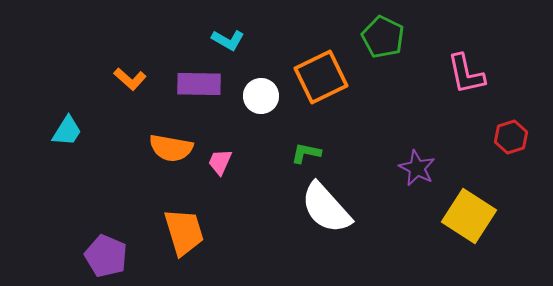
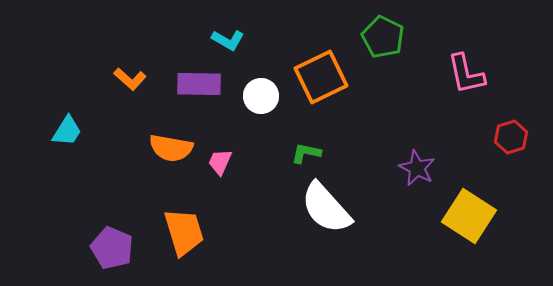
purple pentagon: moved 6 px right, 8 px up
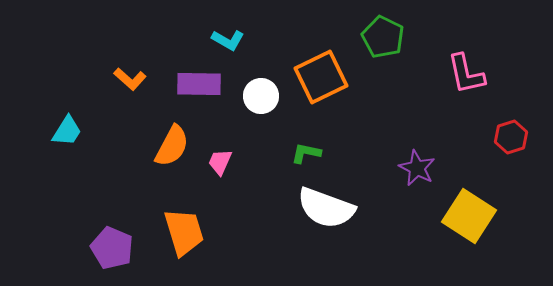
orange semicircle: moved 1 px right, 2 px up; rotated 72 degrees counterclockwise
white semicircle: rotated 28 degrees counterclockwise
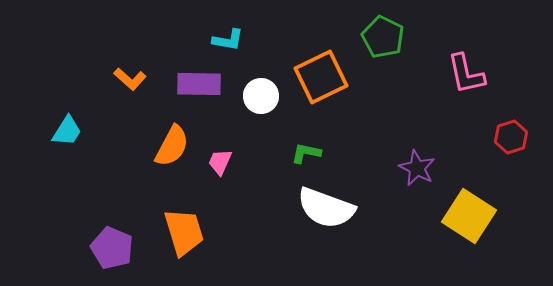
cyan L-shape: rotated 20 degrees counterclockwise
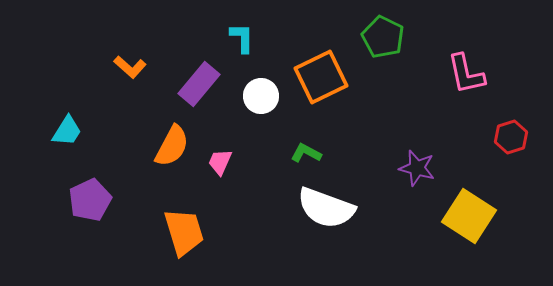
cyan L-shape: moved 14 px right, 2 px up; rotated 100 degrees counterclockwise
orange L-shape: moved 12 px up
purple rectangle: rotated 51 degrees counterclockwise
green L-shape: rotated 16 degrees clockwise
purple star: rotated 12 degrees counterclockwise
purple pentagon: moved 22 px left, 48 px up; rotated 24 degrees clockwise
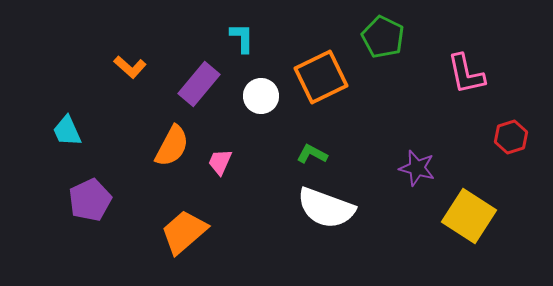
cyan trapezoid: rotated 124 degrees clockwise
green L-shape: moved 6 px right, 1 px down
orange trapezoid: rotated 114 degrees counterclockwise
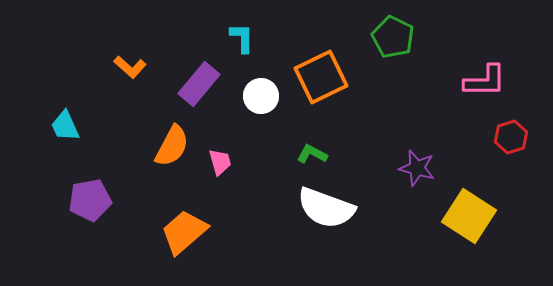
green pentagon: moved 10 px right
pink L-shape: moved 19 px right, 7 px down; rotated 78 degrees counterclockwise
cyan trapezoid: moved 2 px left, 5 px up
pink trapezoid: rotated 140 degrees clockwise
purple pentagon: rotated 15 degrees clockwise
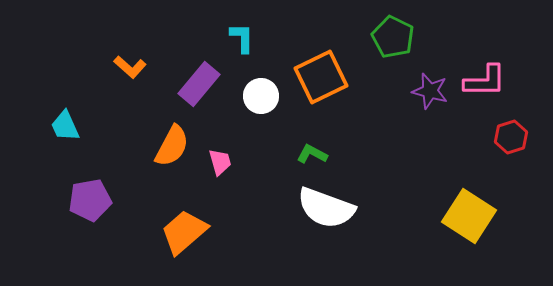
purple star: moved 13 px right, 77 px up
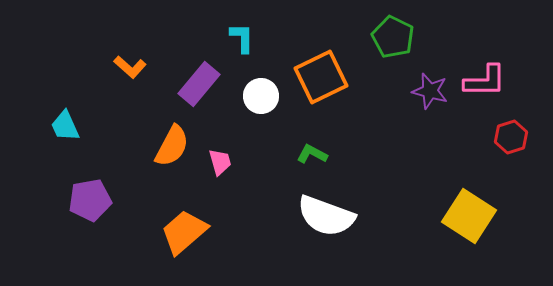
white semicircle: moved 8 px down
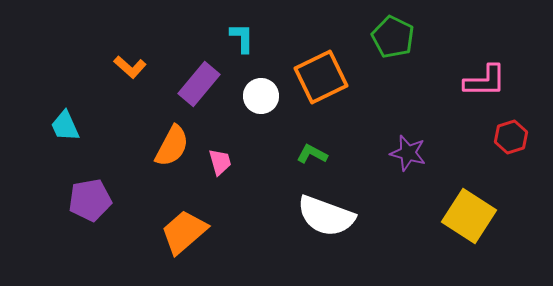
purple star: moved 22 px left, 62 px down
